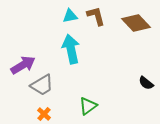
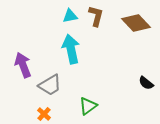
brown L-shape: rotated 30 degrees clockwise
purple arrow: rotated 80 degrees counterclockwise
gray trapezoid: moved 8 px right
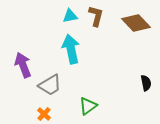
black semicircle: rotated 140 degrees counterclockwise
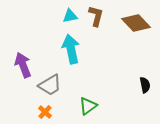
black semicircle: moved 1 px left, 2 px down
orange cross: moved 1 px right, 2 px up
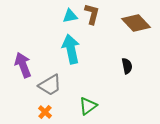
brown L-shape: moved 4 px left, 2 px up
black semicircle: moved 18 px left, 19 px up
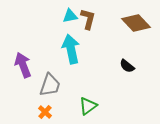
brown L-shape: moved 4 px left, 5 px down
black semicircle: rotated 140 degrees clockwise
gray trapezoid: rotated 40 degrees counterclockwise
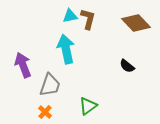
cyan arrow: moved 5 px left
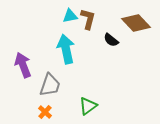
black semicircle: moved 16 px left, 26 px up
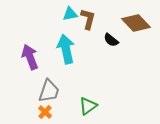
cyan triangle: moved 2 px up
purple arrow: moved 7 px right, 8 px up
gray trapezoid: moved 1 px left, 6 px down
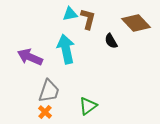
black semicircle: moved 1 px down; rotated 21 degrees clockwise
purple arrow: rotated 45 degrees counterclockwise
